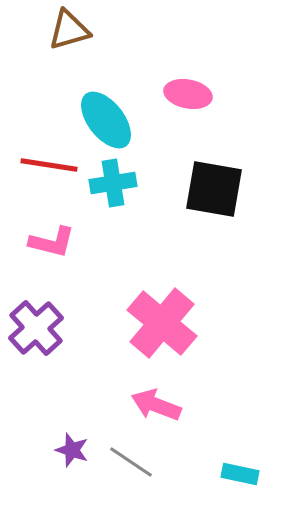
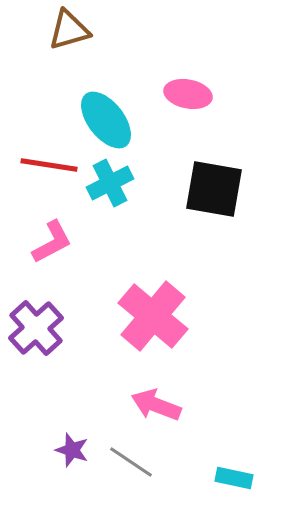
cyan cross: moved 3 px left; rotated 18 degrees counterclockwise
pink L-shape: rotated 42 degrees counterclockwise
pink cross: moved 9 px left, 7 px up
cyan rectangle: moved 6 px left, 4 px down
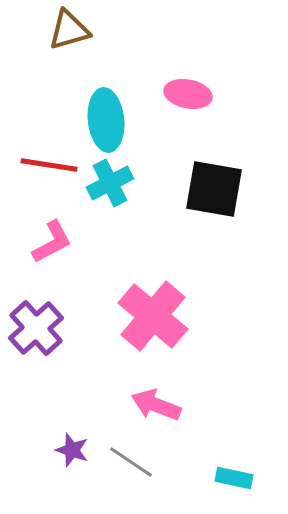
cyan ellipse: rotated 32 degrees clockwise
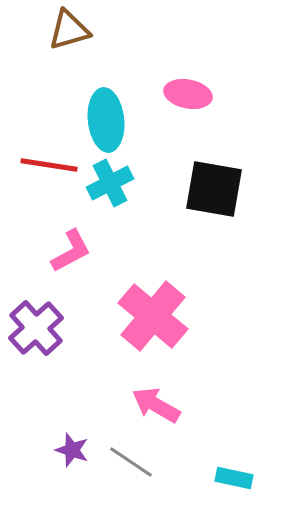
pink L-shape: moved 19 px right, 9 px down
pink arrow: rotated 9 degrees clockwise
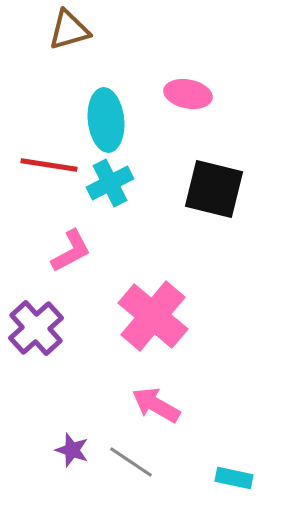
black square: rotated 4 degrees clockwise
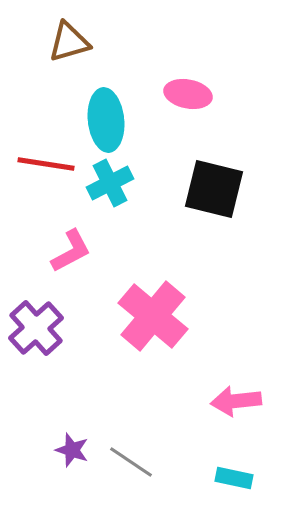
brown triangle: moved 12 px down
red line: moved 3 px left, 1 px up
pink arrow: moved 80 px right, 4 px up; rotated 36 degrees counterclockwise
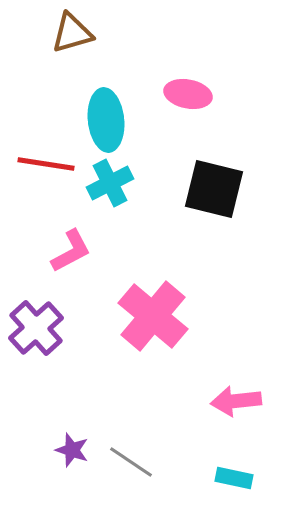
brown triangle: moved 3 px right, 9 px up
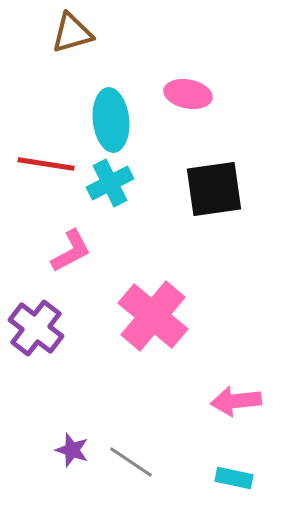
cyan ellipse: moved 5 px right
black square: rotated 22 degrees counterclockwise
purple cross: rotated 10 degrees counterclockwise
